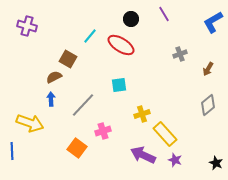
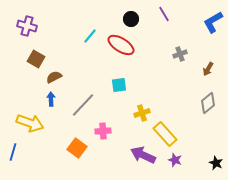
brown square: moved 32 px left
gray diamond: moved 2 px up
yellow cross: moved 1 px up
pink cross: rotated 14 degrees clockwise
blue line: moved 1 px right, 1 px down; rotated 18 degrees clockwise
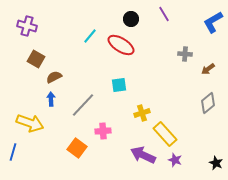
gray cross: moved 5 px right; rotated 24 degrees clockwise
brown arrow: rotated 24 degrees clockwise
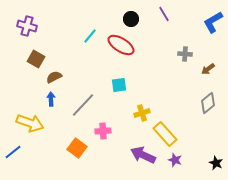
blue line: rotated 36 degrees clockwise
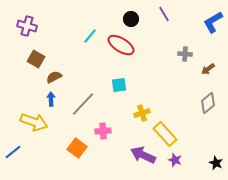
gray line: moved 1 px up
yellow arrow: moved 4 px right, 1 px up
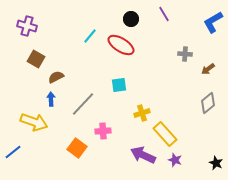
brown semicircle: moved 2 px right
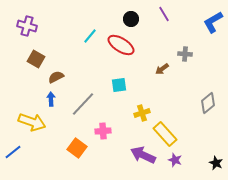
brown arrow: moved 46 px left
yellow arrow: moved 2 px left
